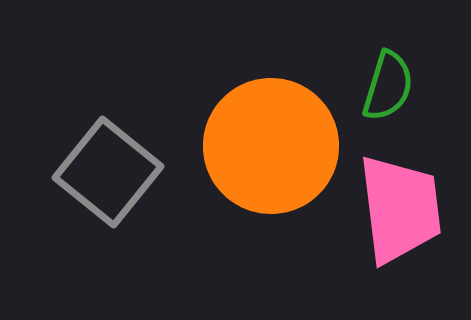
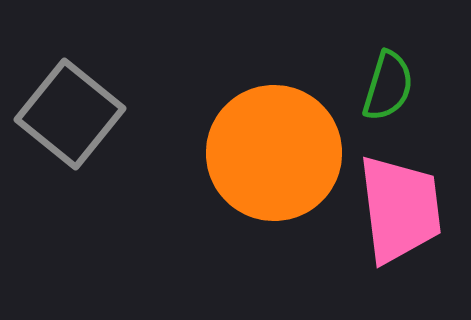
orange circle: moved 3 px right, 7 px down
gray square: moved 38 px left, 58 px up
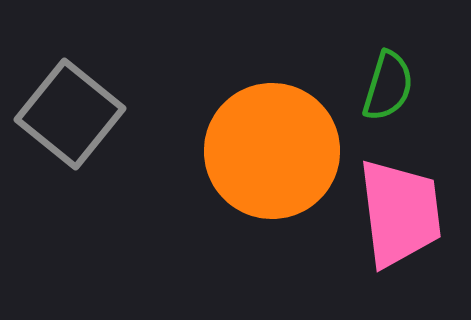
orange circle: moved 2 px left, 2 px up
pink trapezoid: moved 4 px down
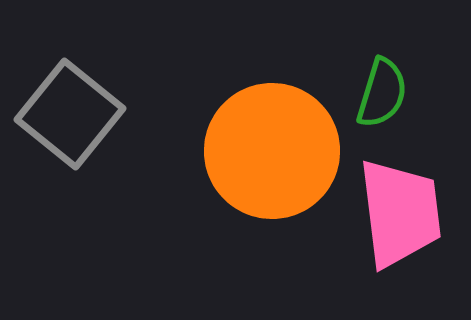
green semicircle: moved 6 px left, 7 px down
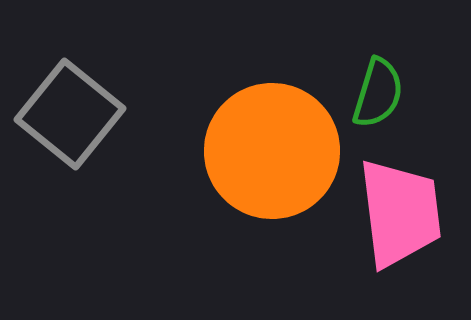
green semicircle: moved 4 px left
